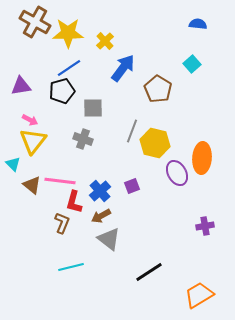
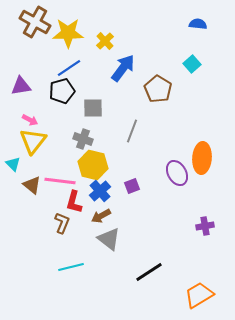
yellow hexagon: moved 62 px left, 22 px down
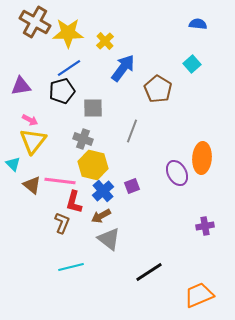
blue cross: moved 3 px right
orange trapezoid: rotated 8 degrees clockwise
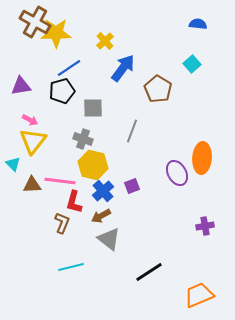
yellow star: moved 12 px left
brown triangle: rotated 42 degrees counterclockwise
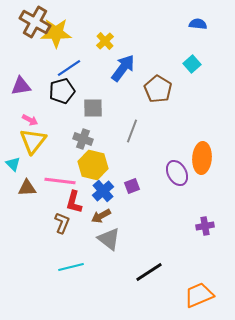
brown triangle: moved 5 px left, 3 px down
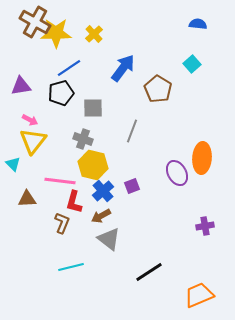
yellow cross: moved 11 px left, 7 px up
black pentagon: moved 1 px left, 2 px down
brown triangle: moved 11 px down
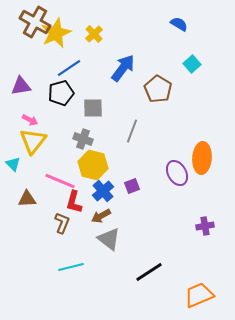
blue semicircle: moved 19 px left; rotated 24 degrees clockwise
yellow star: rotated 24 degrees counterclockwise
pink line: rotated 16 degrees clockwise
